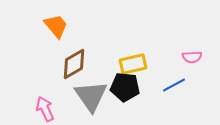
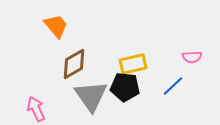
blue line: moved 1 px left, 1 px down; rotated 15 degrees counterclockwise
pink arrow: moved 9 px left
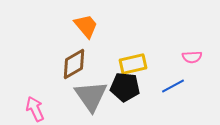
orange trapezoid: moved 30 px right
blue line: rotated 15 degrees clockwise
pink arrow: moved 1 px left
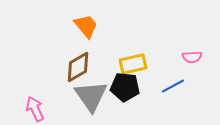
brown diamond: moved 4 px right, 3 px down
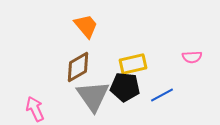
blue line: moved 11 px left, 9 px down
gray triangle: moved 2 px right
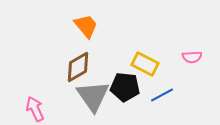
yellow rectangle: moved 12 px right; rotated 40 degrees clockwise
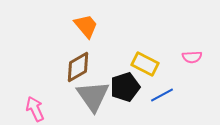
black pentagon: rotated 24 degrees counterclockwise
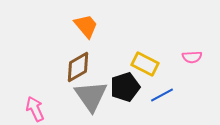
gray triangle: moved 2 px left
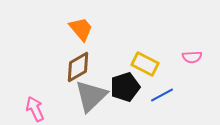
orange trapezoid: moved 5 px left, 3 px down
gray triangle: rotated 21 degrees clockwise
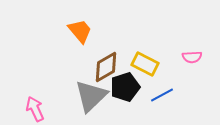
orange trapezoid: moved 1 px left, 2 px down
brown diamond: moved 28 px right
